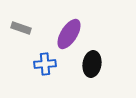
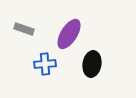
gray rectangle: moved 3 px right, 1 px down
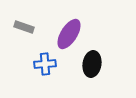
gray rectangle: moved 2 px up
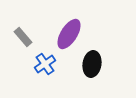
gray rectangle: moved 1 px left, 10 px down; rotated 30 degrees clockwise
blue cross: rotated 30 degrees counterclockwise
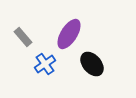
black ellipse: rotated 50 degrees counterclockwise
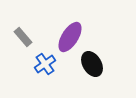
purple ellipse: moved 1 px right, 3 px down
black ellipse: rotated 10 degrees clockwise
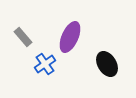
purple ellipse: rotated 8 degrees counterclockwise
black ellipse: moved 15 px right
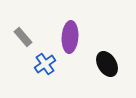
purple ellipse: rotated 20 degrees counterclockwise
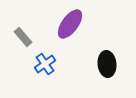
purple ellipse: moved 13 px up; rotated 32 degrees clockwise
black ellipse: rotated 25 degrees clockwise
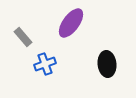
purple ellipse: moved 1 px right, 1 px up
blue cross: rotated 15 degrees clockwise
